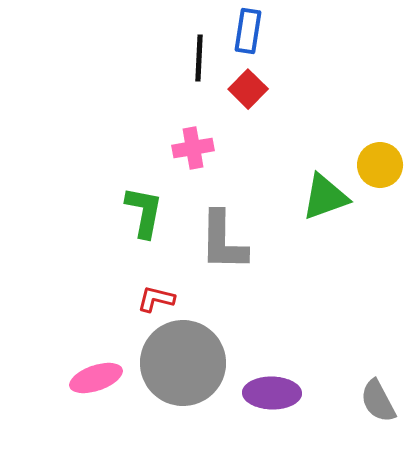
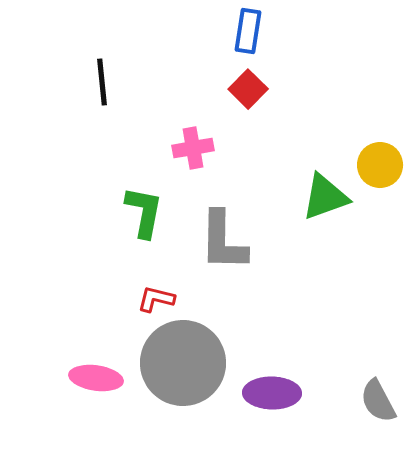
black line: moved 97 px left, 24 px down; rotated 9 degrees counterclockwise
pink ellipse: rotated 27 degrees clockwise
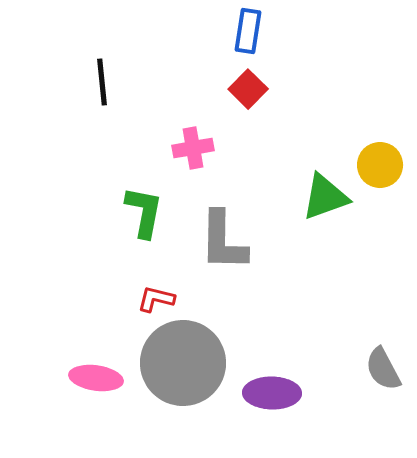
gray semicircle: moved 5 px right, 32 px up
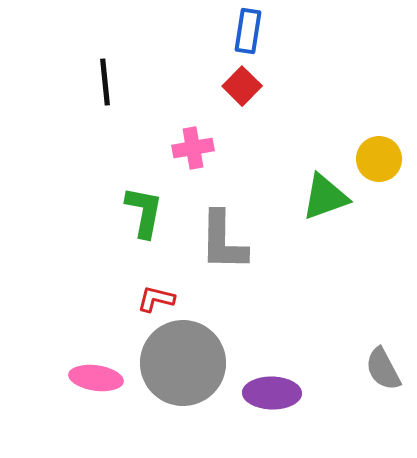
black line: moved 3 px right
red square: moved 6 px left, 3 px up
yellow circle: moved 1 px left, 6 px up
